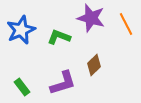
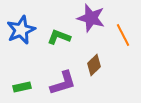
orange line: moved 3 px left, 11 px down
green rectangle: rotated 66 degrees counterclockwise
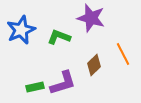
orange line: moved 19 px down
green rectangle: moved 13 px right
